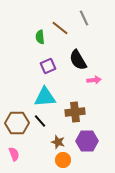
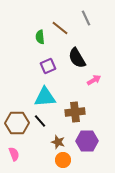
gray line: moved 2 px right
black semicircle: moved 1 px left, 2 px up
pink arrow: rotated 24 degrees counterclockwise
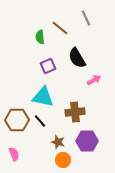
cyan triangle: moved 2 px left; rotated 15 degrees clockwise
brown hexagon: moved 3 px up
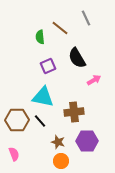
brown cross: moved 1 px left
orange circle: moved 2 px left, 1 px down
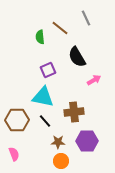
black semicircle: moved 1 px up
purple square: moved 4 px down
black line: moved 5 px right
brown star: rotated 16 degrees counterclockwise
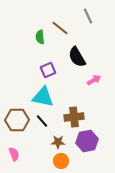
gray line: moved 2 px right, 2 px up
brown cross: moved 5 px down
black line: moved 3 px left
purple hexagon: rotated 10 degrees counterclockwise
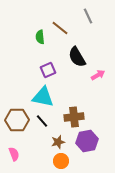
pink arrow: moved 4 px right, 5 px up
brown star: rotated 16 degrees counterclockwise
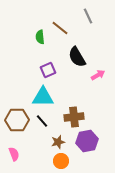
cyan triangle: rotated 10 degrees counterclockwise
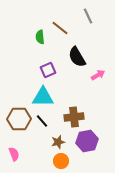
brown hexagon: moved 2 px right, 1 px up
